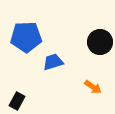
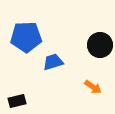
black circle: moved 3 px down
black rectangle: rotated 48 degrees clockwise
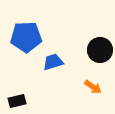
black circle: moved 5 px down
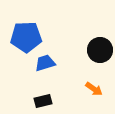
blue trapezoid: moved 8 px left, 1 px down
orange arrow: moved 1 px right, 2 px down
black rectangle: moved 26 px right
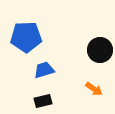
blue trapezoid: moved 1 px left, 7 px down
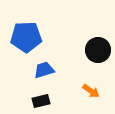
black circle: moved 2 px left
orange arrow: moved 3 px left, 2 px down
black rectangle: moved 2 px left
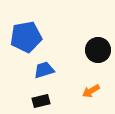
blue pentagon: rotated 8 degrees counterclockwise
orange arrow: rotated 114 degrees clockwise
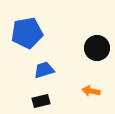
blue pentagon: moved 1 px right, 4 px up
black circle: moved 1 px left, 2 px up
orange arrow: rotated 42 degrees clockwise
